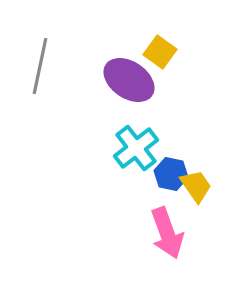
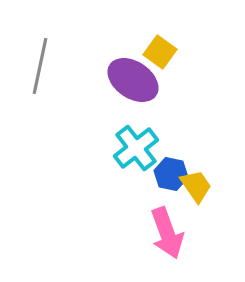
purple ellipse: moved 4 px right
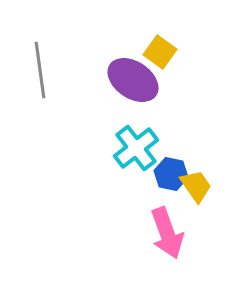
gray line: moved 4 px down; rotated 20 degrees counterclockwise
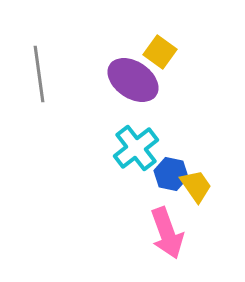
gray line: moved 1 px left, 4 px down
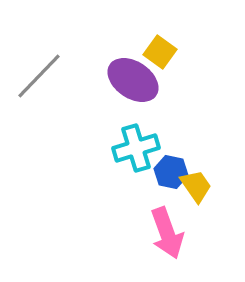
gray line: moved 2 px down; rotated 52 degrees clockwise
cyan cross: rotated 21 degrees clockwise
blue hexagon: moved 2 px up
